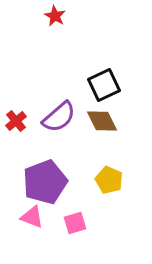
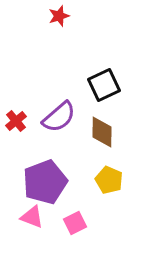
red star: moved 4 px right; rotated 25 degrees clockwise
brown diamond: moved 11 px down; rotated 28 degrees clockwise
pink square: rotated 10 degrees counterclockwise
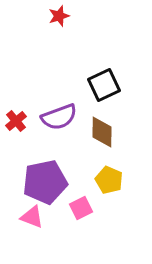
purple semicircle: rotated 21 degrees clockwise
purple pentagon: rotated 9 degrees clockwise
pink square: moved 6 px right, 15 px up
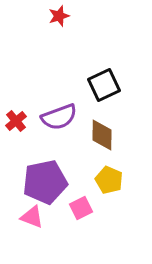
brown diamond: moved 3 px down
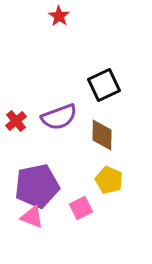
red star: rotated 20 degrees counterclockwise
purple pentagon: moved 8 px left, 4 px down
